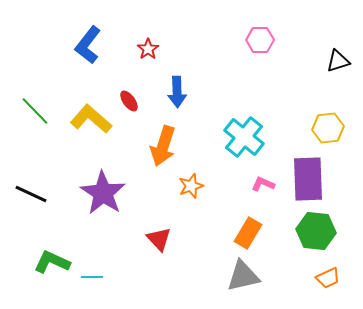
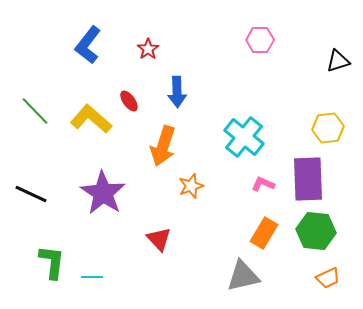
orange rectangle: moved 16 px right
green L-shape: rotated 72 degrees clockwise
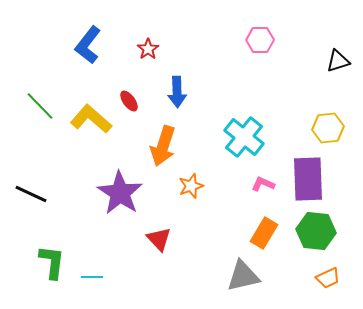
green line: moved 5 px right, 5 px up
purple star: moved 17 px right
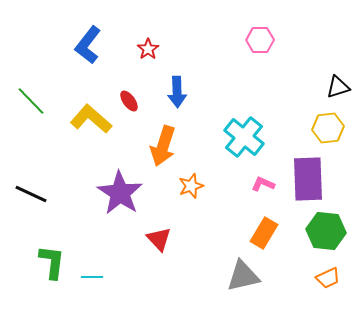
black triangle: moved 26 px down
green line: moved 9 px left, 5 px up
green hexagon: moved 10 px right
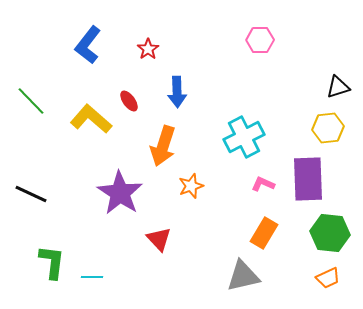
cyan cross: rotated 24 degrees clockwise
green hexagon: moved 4 px right, 2 px down
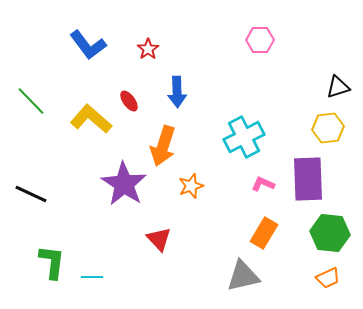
blue L-shape: rotated 75 degrees counterclockwise
purple star: moved 4 px right, 9 px up
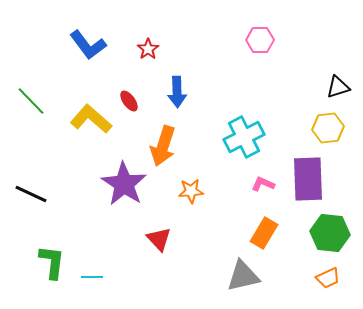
orange star: moved 5 px down; rotated 15 degrees clockwise
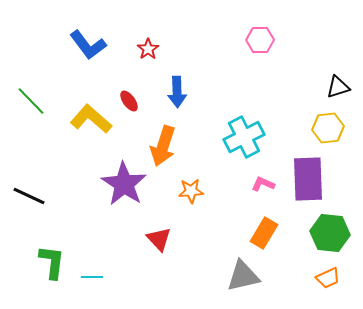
black line: moved 2 px left, 2 px down
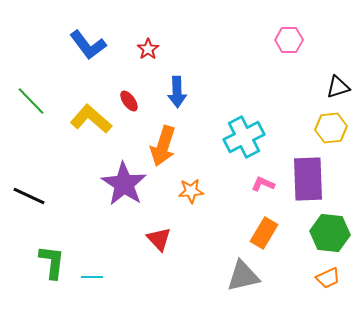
pink hexagon: moved 29 px right
yellow hexagon: moved 3 px right
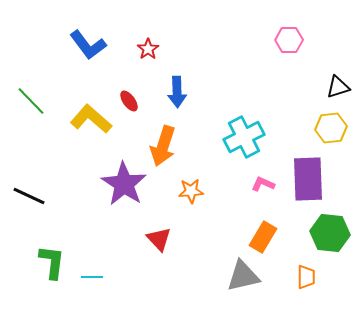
orange rectangle: moved 1 px left, 4 px down
orange trapezoid: moved 22 px left, 1 px up; rotated 65 degrees counterclockwise
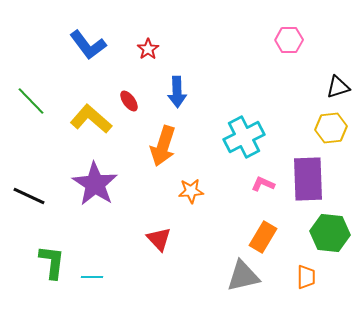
purple star: moved 29 px left
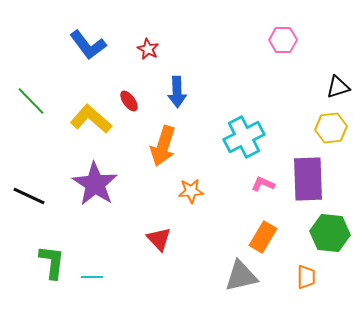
pink hexagon: moved 6 px left
red star: rotated 10 degrees counterclockwise
gray triangle: moved 2 px left
